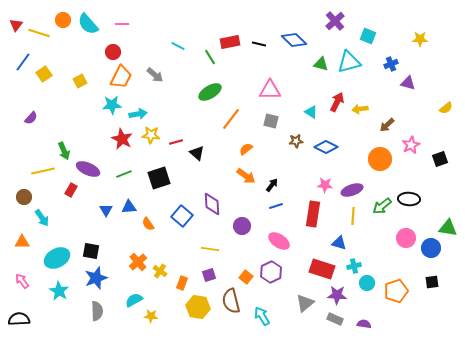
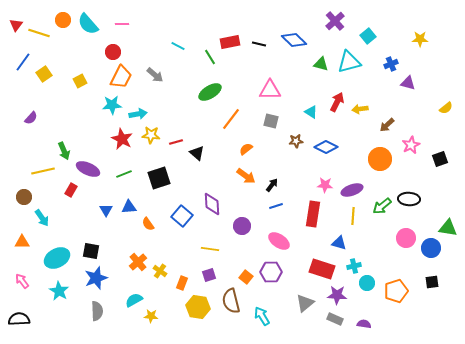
cyan square at (368, 36): rotated 28 degrees clockwise
purple hexagon at (271, 272): rotated 25 degrees clockwise
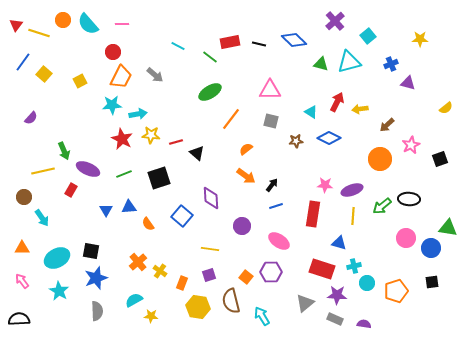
green line at (210, 57): rotated 21 degrees counterclockwise
yellow square at (44, 74): rotated 14 degrees counterclockwise
blue diamond at (326, 147): moved 3 px right, 9 px up
purple diamond at (212, 204): moved 1 px left, 6 px up
orange triangle at (22, 242): moved 6 px down
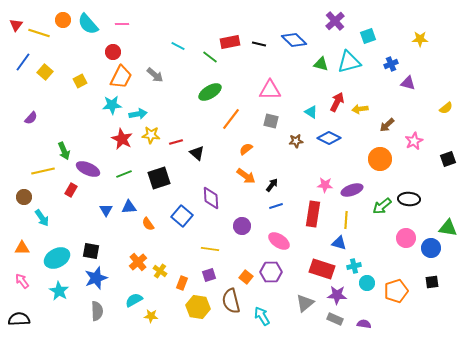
cyan square at (368, 36): rotated 21 degrees clockwise
yellow square at (44, 74): moved 1 px right, 2 px up
pink star at (411, 145): moved 3 px right, 4 px up
black square at (440, 159): moved 8 px right
yellow line at (353, 216): moved 7 px left, 4 px down
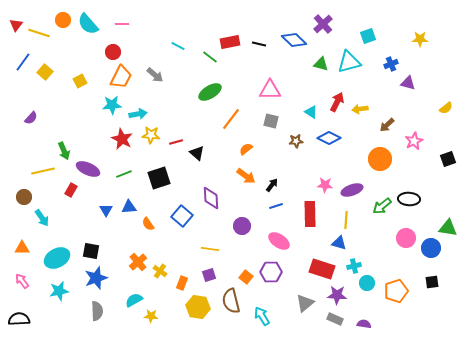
purple cross at (335, 21): moved 12 px left, 3 px down
red rectangle at (313, 214): moved 3 px left; rotated 10 degrees counterclockwise
cyan star at (59, 291): rotated 30 degrees clockwise
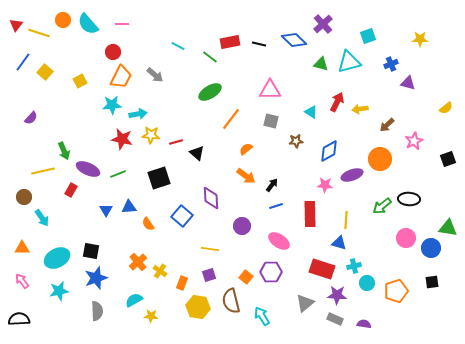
blue diamond at (329, 138): moved 13 px down; rotated 55 degrees counterclockwise
red star at (122, 139): rotated 15 degrees counterclockwise
green line at (124, 174): moved 6 px left
purple ellipse at (352, 190): moved 15 px up
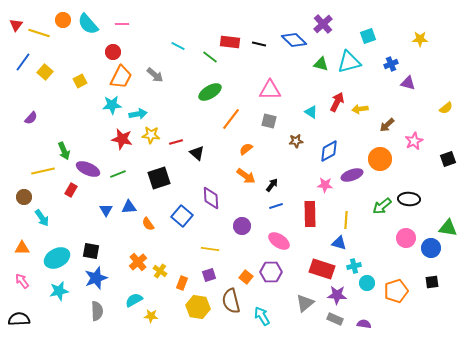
red rectangle at (230, 42): rotated 18 degrees clockwise
gray square at (271, 121): moved 2 px left
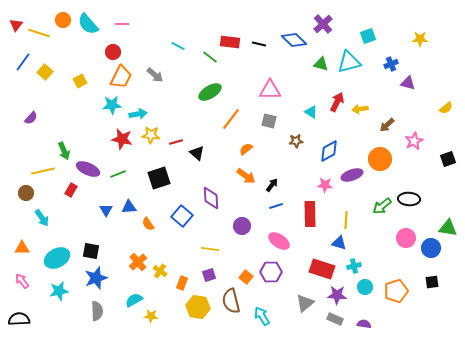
brown circle at (24, 197): moved 2 px right, 4 px up
cyan circle at (367, 283): moved 2 px left, 4 px down
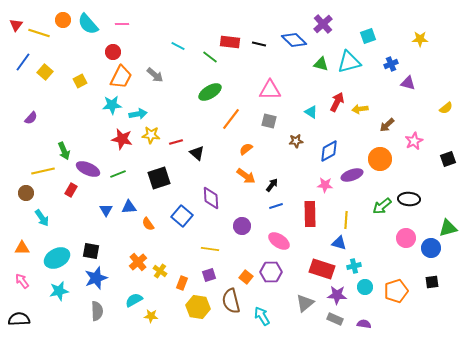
green triangle at (448, 228): rotated 24 degrees counterclockwise
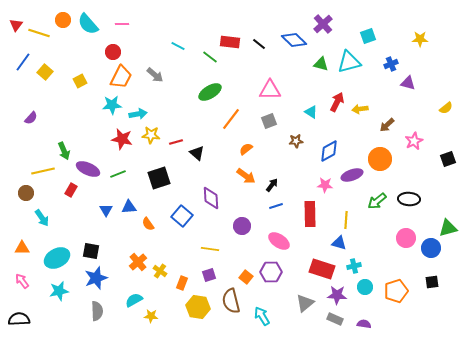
black line at (259, 44): rotated 24 degrees clockwise
gray square at (269, 121): rotated 35 degrees counterclockwise
green arrow at (382, 206): moved 5 px left, 5 px up
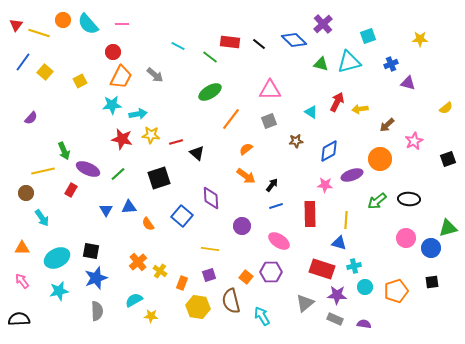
green line at (118, 174): rotated 21 degrees counterclockwise
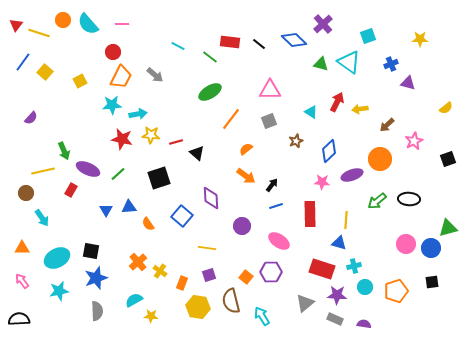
cyan triangle at (349, 62): rotated 50 degrees clockwise
brown star at (296, 141): rotated 16 degrees counterclockwise
blue diamond at (329, 151): rotated 15 degrees counterclockwise
pink star at (325, 185): moved 3 px left, 3 px up
pink circle at (406, 238): moved 6 px down
yellow line at (210, 249): moved 3 px left, 1 px up
